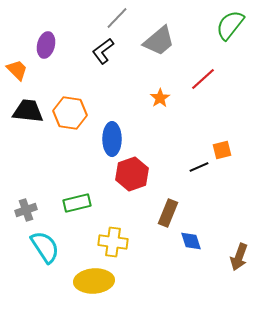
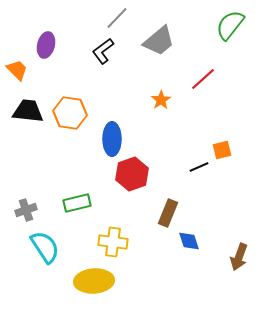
orange star: moved 1 px right, 2 px down
blue diamond: moved 2 px left
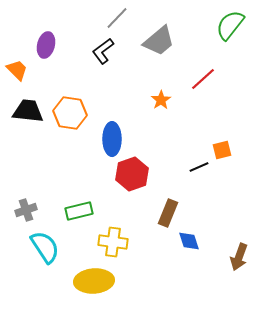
green rectangle: moved 2 px right, 8 px down
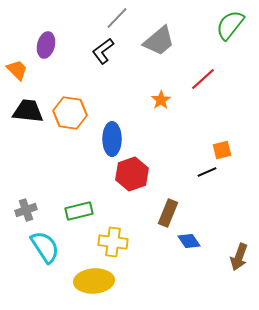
black line: moved 8 px right, 5 px down
blue diamond: rotated 15 degrees counterclockwise
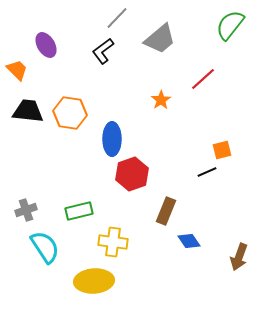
gray trapezoid: moved 1 px right, 2 px up
purple ellipse: rotated 45 degrees counterclockwise
brown rectangle: moved 2 px left, 2 px up
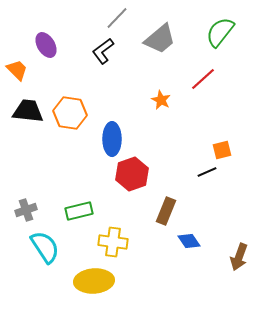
green semicircle: moved 10 px left, 7 px down
orange star: rotated 12 degrees counterclockwise
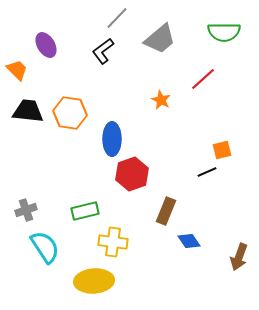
green semicircle: moved 4 px right; rotated 128 degrees counterclockwise
green rectangle: moved 6 px right
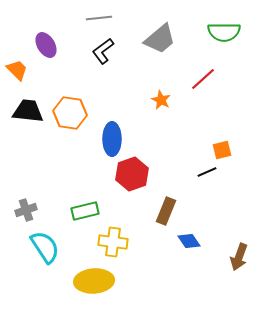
gray line: moved 18 px left; rotated 40 degrees clockwise
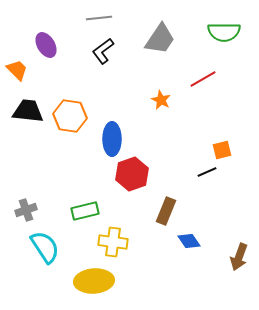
gray trapezoid: rotated 16 degrees counterclockwise
red line: rotated 12 degrees clockwise
orange hexagon: moved 3 px down
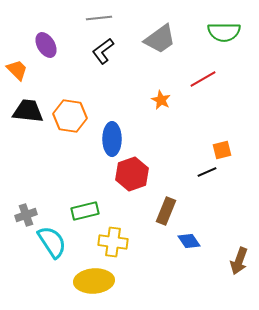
gray trapezoid: rotated 20 degrees clockwise
gray cross: moved 5 px down
cyan semicircle: moved 7 px right, 5 px up
brown arrow: moved 4 px down
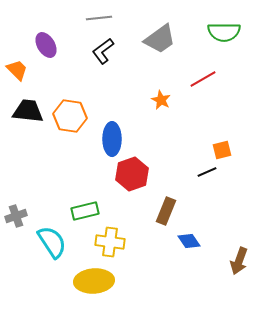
gray cross: moved 10 px left, 1 px down
yellow cross: moved 3 px left
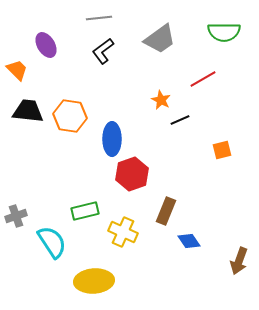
black line: moved 27 px left, 52 px up
yellow cross: moved 13 px right, 10 px up; rotated 16 degrees clockwise
